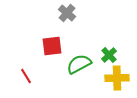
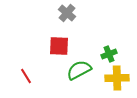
red square: moved 7 px right; rotated 10 degrees clockwise
green cross: moved 1 px up; rotated 21 degrees clockwise
green semicircle: moved 6 px down
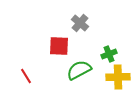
gray cross: moved 13 px right, 10 px down
yellow cross: moved 1 px right, 1 px up
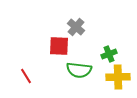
gray cross: moved 4 px left, 4 px down
green semicircle: rotated 145 degrees counterclockwise
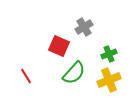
gray cross: moved 8 px right; rotated 18 degrees clockwise
red square: rotated 20 degrees clockwise
green semicircle: moved 5 px left, 3 px down; rotated 55 degrees counterclockwise
yellow cross: moved 9 px left, 3 px down; rotated 20 degrees counterclockwise
